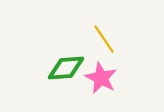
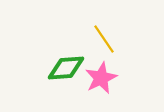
pink star: rotated 20 degrees clockwise
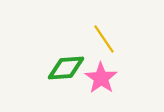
pink star: rotated 12 degrees counterclockwise
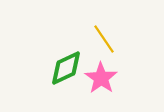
green diamond: rotated 21 degrees counterclockwise
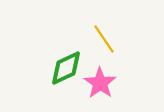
pink star: moved 1 px left, 5 px down
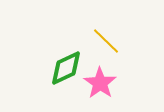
yellow line: moved 2 px right, 2 px down; rotated 12 degrees counterclockwise
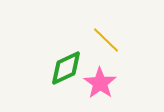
yellow line: moved 1 px up
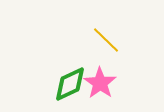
green diamond: moved 4 px right, 16 px down
